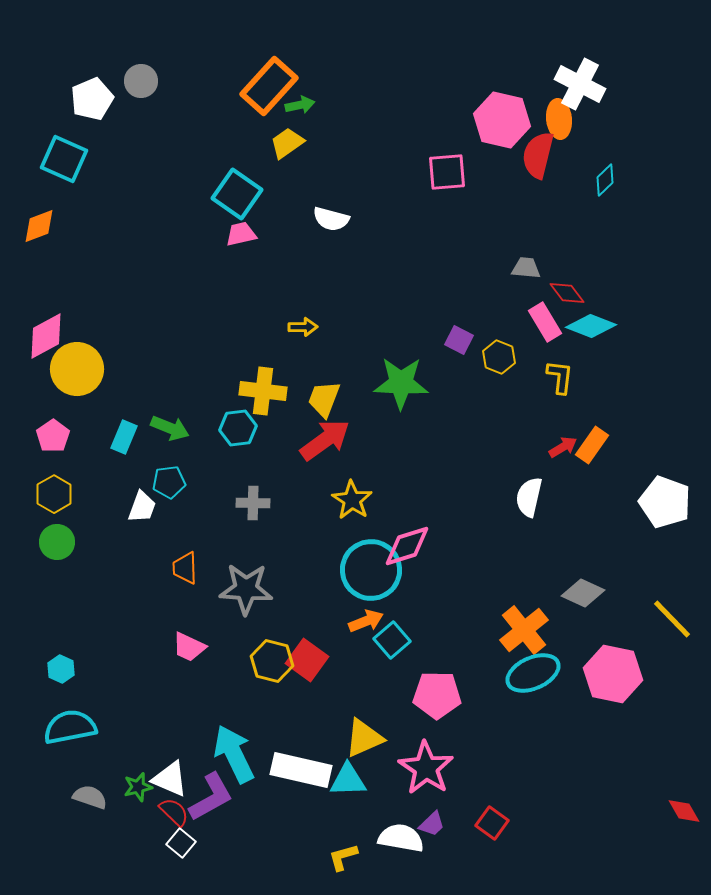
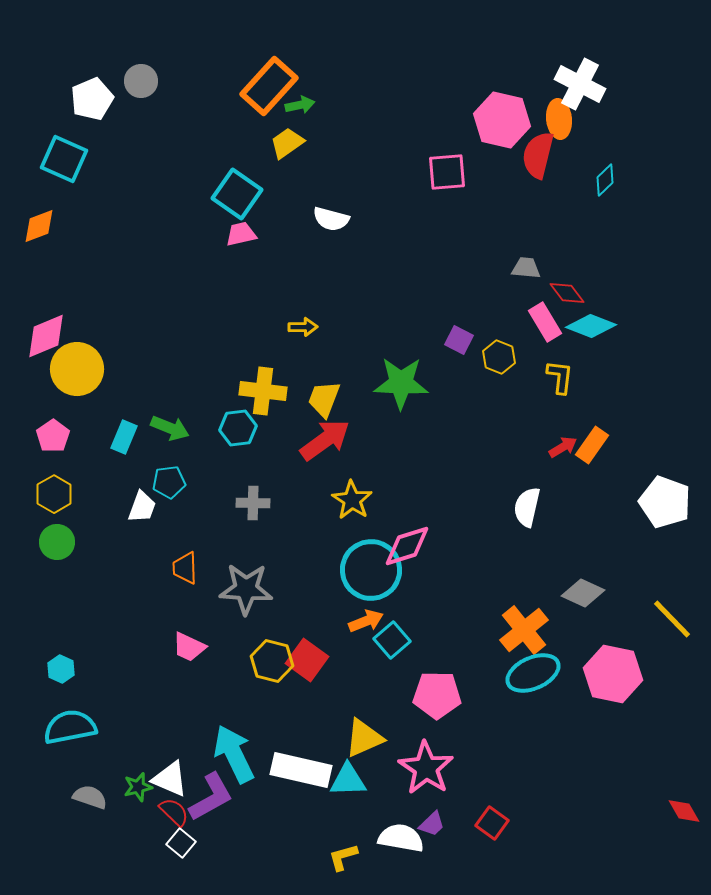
pink diamond at (46, 336): rotated 6 degrees clockwise
white semicircle at (529, 497): moved 2 px left, 10 px down
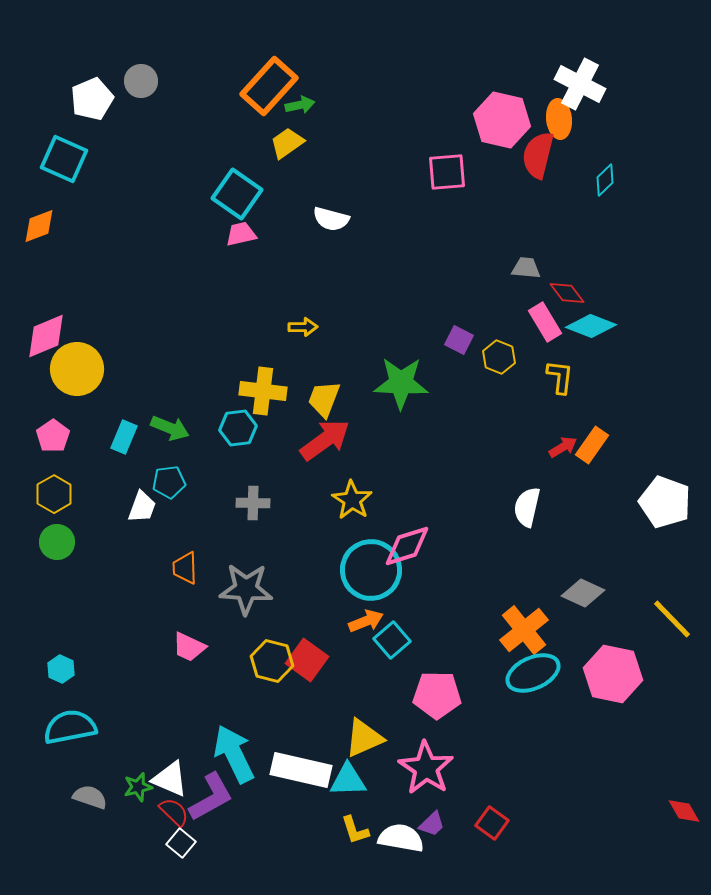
yellow L-shape at (343, 857): moved 12 px right, 27 px up; rotated 92 degrees counterclockwise
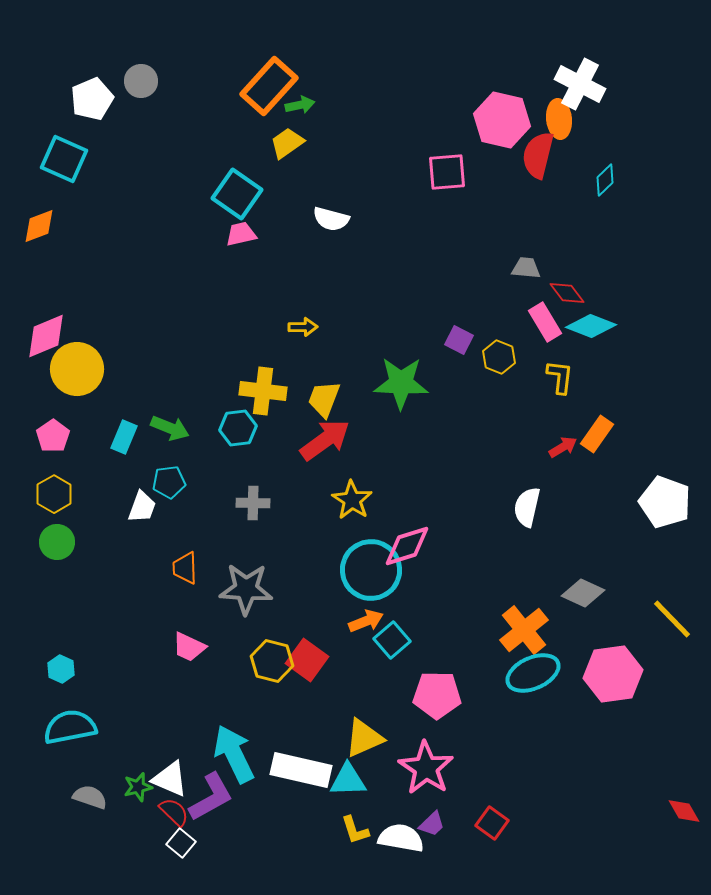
orange rectangle at (592, 445): moved 5 px right, 11 px up
pink hexagon at (613, 674): rotated 20 degrees counterclockwise
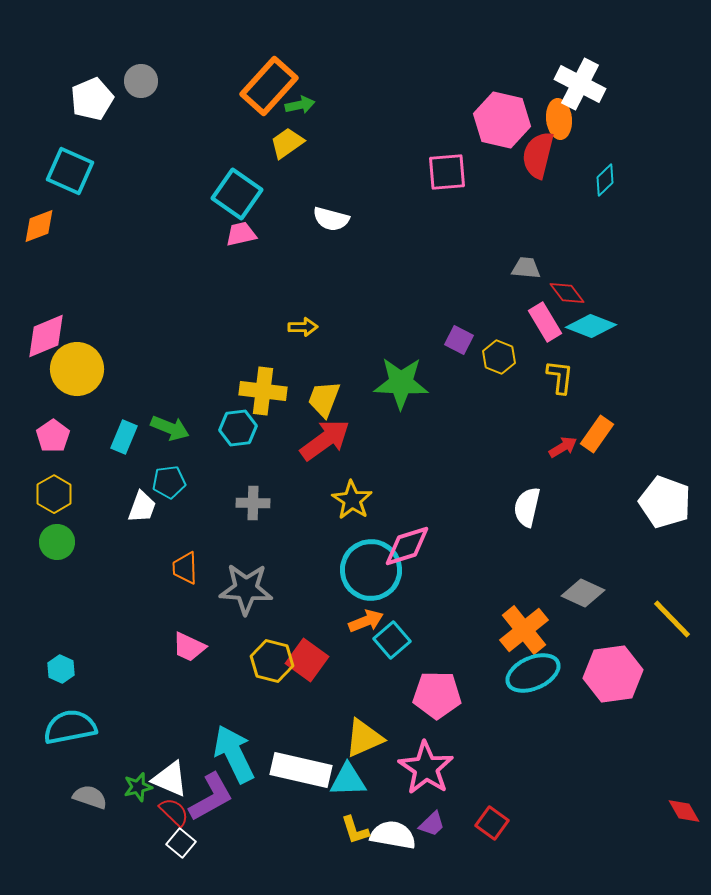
cyan square at (64, 159): moved 6 px right, 12 px down
white semicircle at (401, 838): moved 8 px left, 3 px up
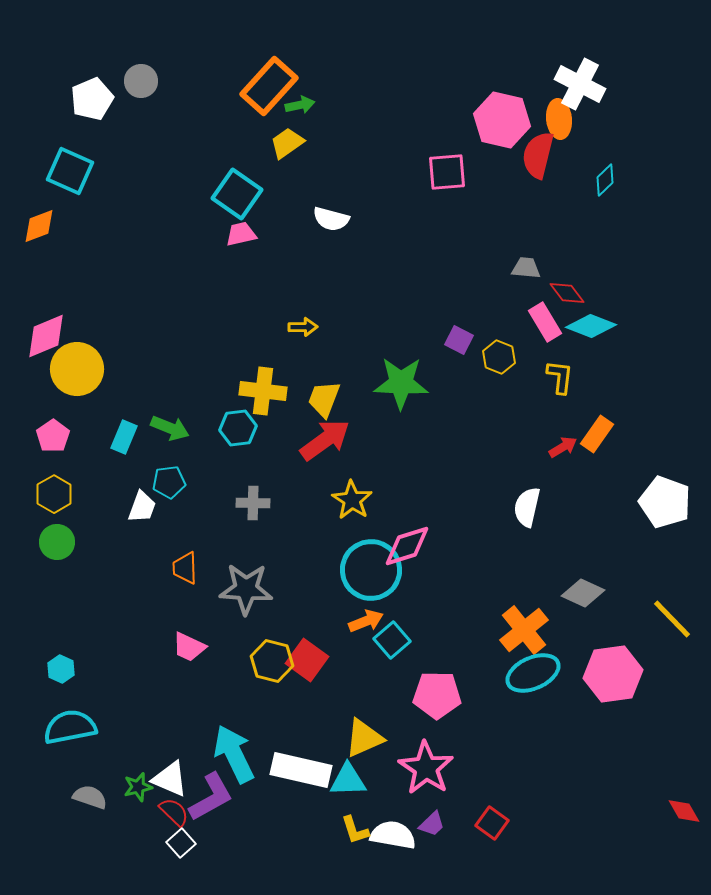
white square at (181, 843): rotated 8 degrees clockwise
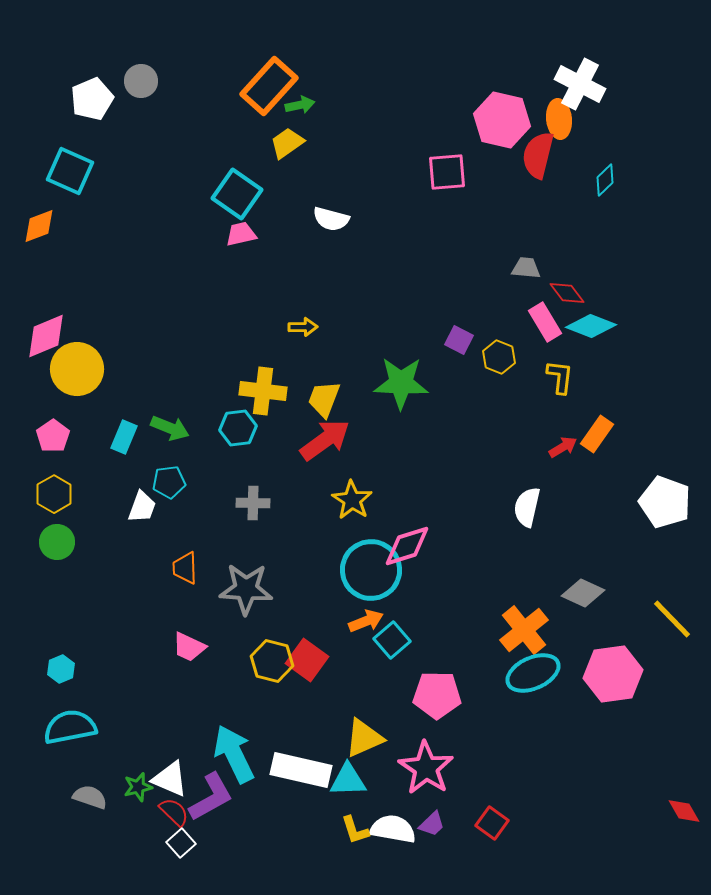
cyan hexagon at (61, 669): rotated 12 degrees clockwise
white semicircle at (393, 835): moved 6 px up
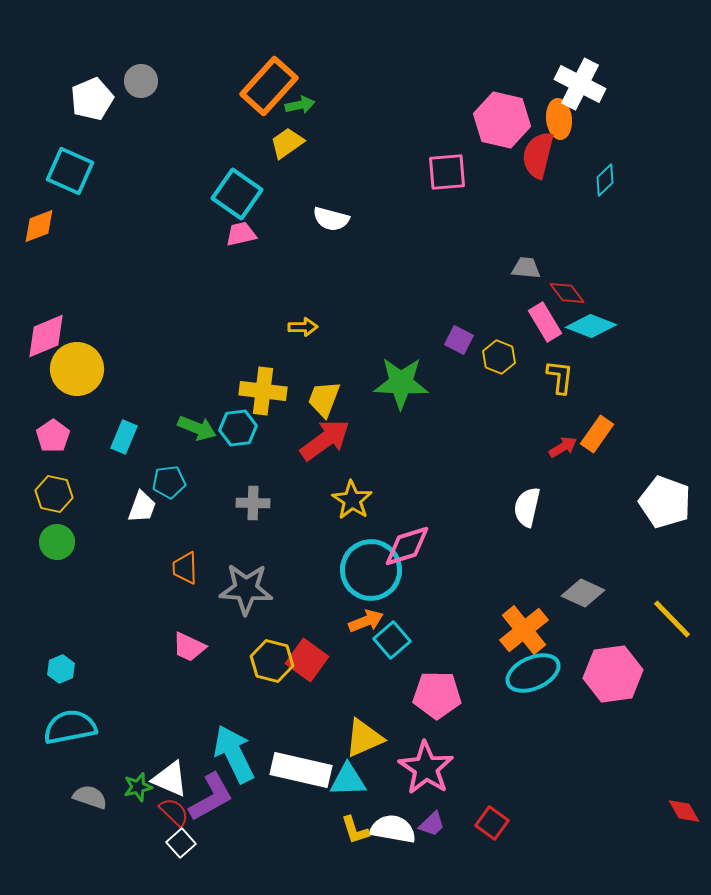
green arrow at (170, 428): moved 27 px right
yellow hexagon at (54, 494): rotated 18 degrees counterclockwise
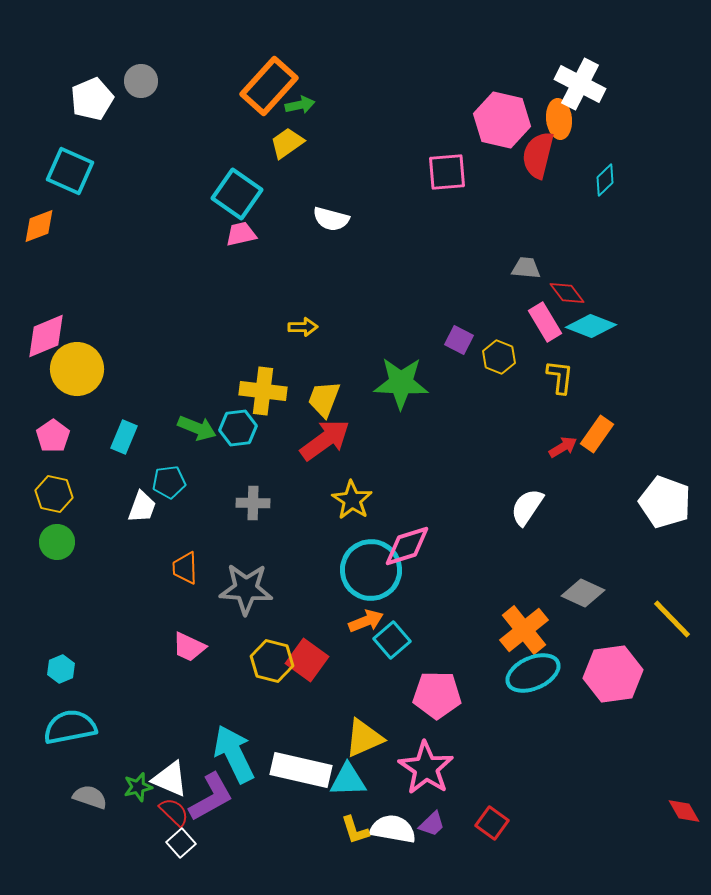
white semicircle at (527, 507): rotated 21 degrees clockwise
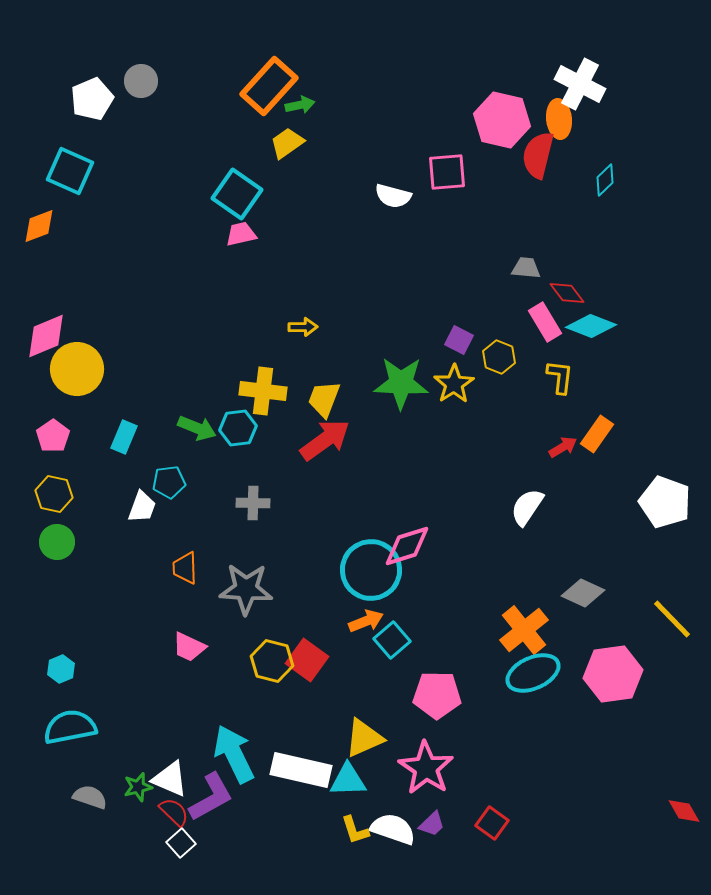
white semicircle at (331, 219): moved 62 px right, 23 px up
yellow star at (352, 500): moved 102 px right, 116 px up; rotated 6 degrees clockwise
white semicircle at (393, 829): rotated 9 degrees clockwise
